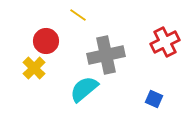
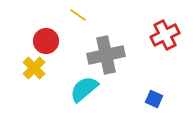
red cross: moved 7 px up
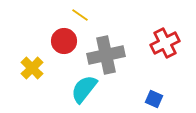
yellow line: moved 2 px right
red cross: moved 8 px down
red circle: moved 18 px right
yellow cross: moved 2 px left
cyan semicircle: rotated 12 degrees counterclockwise
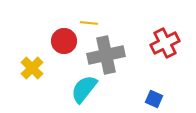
yellow line: moved 9 px right, 8 px down; rotated 30 degrees counterclockwise
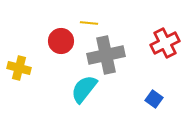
red circle: moved 3 px left
yellow cross: moved 13 px left; rotated 30 degrees counterclockwise
blue square: rotated 12 degrees clockwise
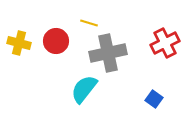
yellow line: rotated 12 degrees clockwise
red circle: moved 5 px left
gray cross: moved 2 px right, 2 px up
yellow cross: moved 25 px up
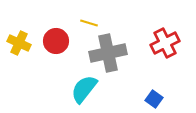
yellow cross: rotated 10 degrees clockwise
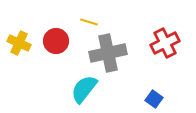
yellow line: moved 1 px up
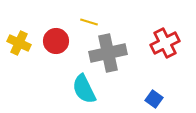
cyan semicircle: rotated 64 degrees counterclockwise
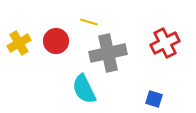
yellow cross: rotated 35 degrees clockwise
blue square: rotated 18 degrees counterclockwise
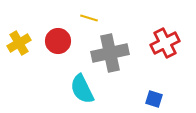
yellow line: moved 4 px up
red circle: moved 2 px right
gray cross: moved 2 px right
cyan semicircle: moved 2 px left
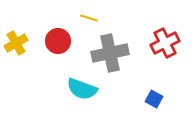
yellow cross: moved 3 px left
cyan semicircle: rotated 44 degrees counterclockwise
blue square: rotated 12 degrees clockwise
